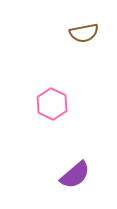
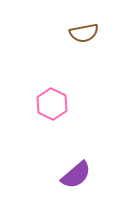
purple semicircle: moved 1 px right
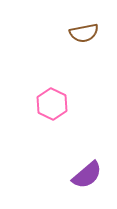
purple semicircle: moved 11 px right
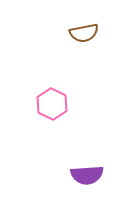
purple semicircle: rotated 36 degrees clockwise
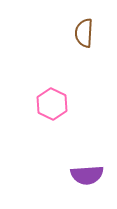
brown semicircle: rotated 104 degrees clockwise
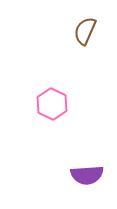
brown semicircle: moved 1 px right, 2 px up; rotated 20 degrees clockwise
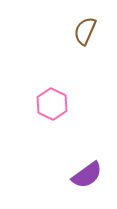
purple semicircle: rotated 32 degrees counterclockwise
